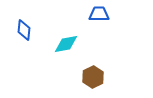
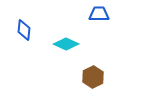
cyan diamond: rotated 35 degrees clockwise
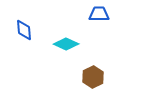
blue diamond: rotated 10 degrees counterclockwise
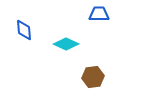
brown hexagon: rotated 20 degrees clockwise
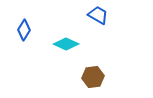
blue trapezoid: moved 1 px left, 1 px down; rotated 30 degrees clockwise
blue diamond: rotated 35 degrees clockwise
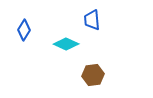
blue trapezoid: moved 6 px left, 5 px down; rotated 125 degrees counterclockwise
brown hexagon: moved 2 px up
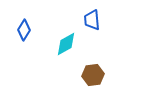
cyan diamond: rotated 55 degrees counterclockwise
